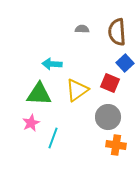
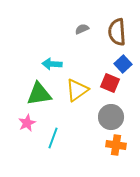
gray semicircle: rotated 24 degrees counterclockwise
blue square: moved 2 px left, 1 px down
green triangle: rotated 12 degrees counterclockwise
gray circle: moved 3 px right
pink star: moved 4 px left
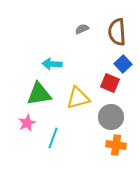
yellow triangle: moved 1 px right, 8 px down; rotated 20 degrees clockwise
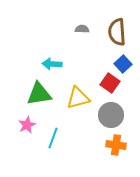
gray semicircle: rotated 24 degrees clockwise
red square: rotated 12 degrees clockwise
gray circle: moved 2 px up
pink star: moved 2 px down
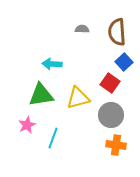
blue square: moved 1 px right, 2 px up
green triangle: moved 2 px right, 1 px down
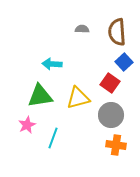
green triangle: moved 1 px left, 1 px down
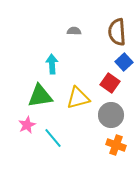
gray semicircle: moved 8 px left, 2 px down
cyan arrow: rotated 84 degrees clockwise
cyan line: rotated 60 degrees counterclockwise
orange cross: rotated 12 degrees clockwise
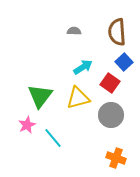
cyan arrow: moved 31 px right, 3 px down; rotated 60 degrees clockwise
green triangle: rotated 44 degrees counterclockwise
orange cross: moved 13 px down
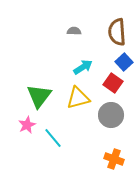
red square: moved 3 px right
green triangle: moved 1 px left
orange cross: moved 2 px left, 1 px down
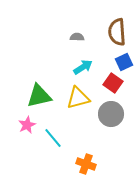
gray semicircle: moved 3 px right, 6 px down
blue square: rotated 18 degrees clockwise
green triangle: rotated 40 degrees clockwise
gray circle: moved 1 px up
orange cross: moved 28 px left, 5 px down
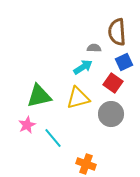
gray semicircle: moved 17 px right, 11 px down
